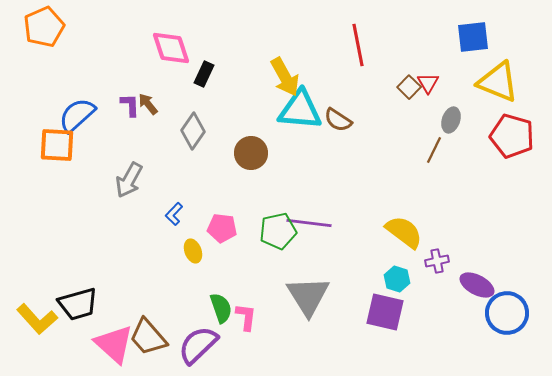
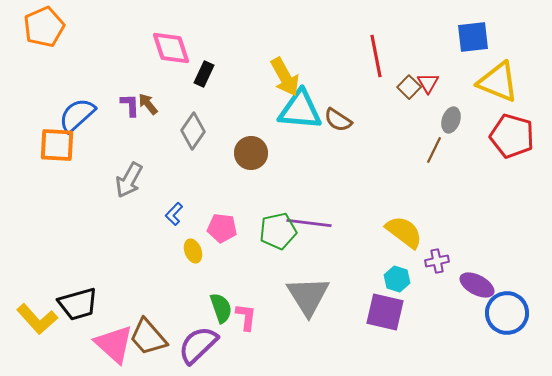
red line: moved 18 px right, 11 px down
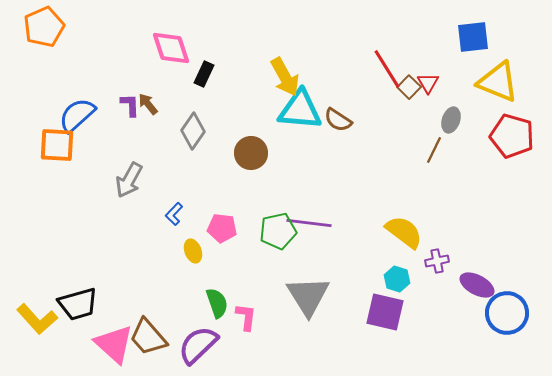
red line: moved 11 px right, 13 px down; rotated 21 degrees counterclockwise
green semicircle: moved 4 px left, 5 px up
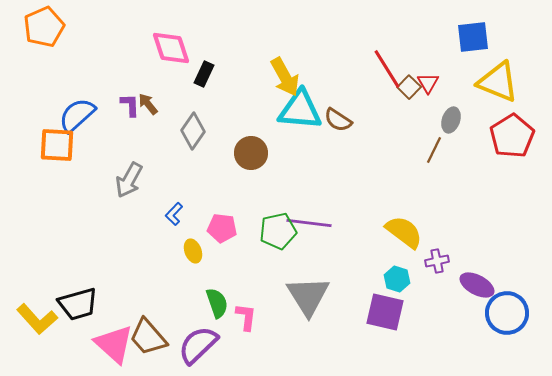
red pentagon: rotated 24 degrees clockwise
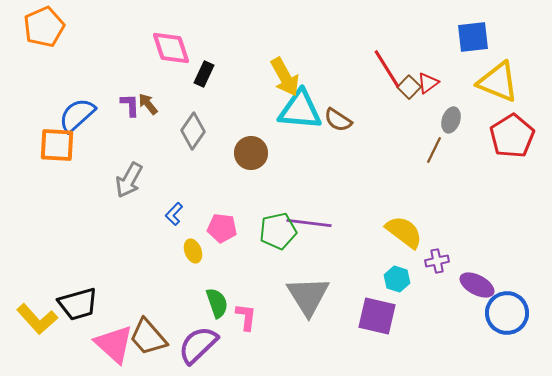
red triangle: rotated 25 degrees clockwise
purple square: moved 8 px left, 4 px down
